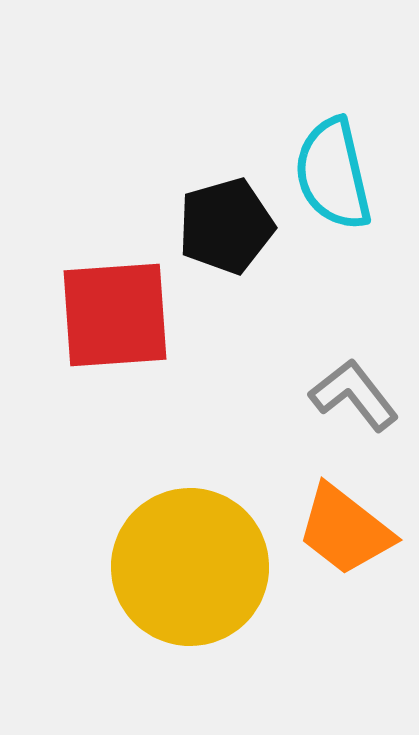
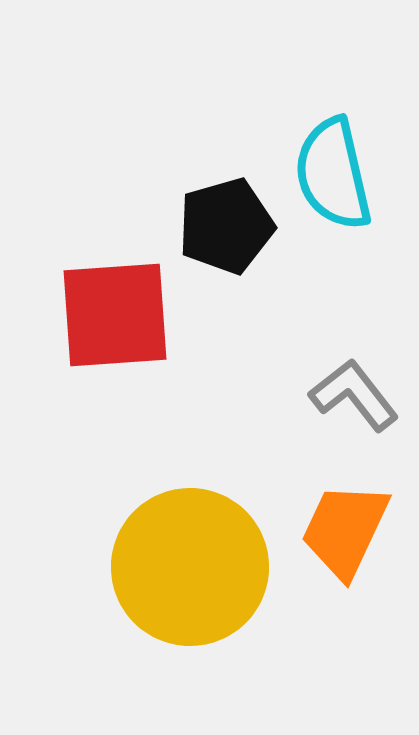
orange trapezoid: rotated 77 degrees clockwise
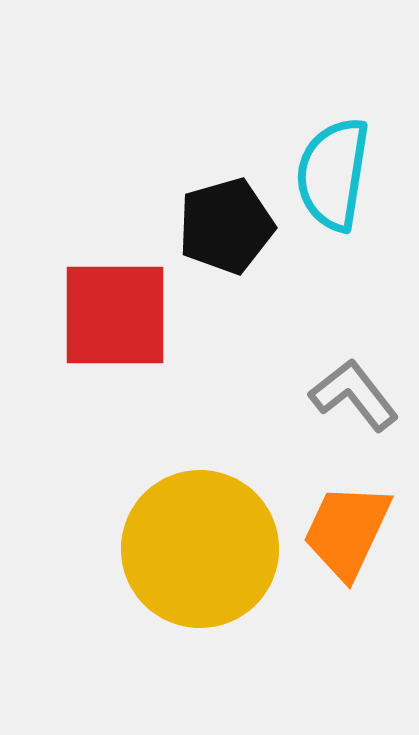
cyan semicircle: rotated 22 degrees clockwise
red square: rotated 4 degrees clockwise
orange trapezoid: moved 2 px right, 1 px down
yellow circle: moved 10 px right, 18 px up
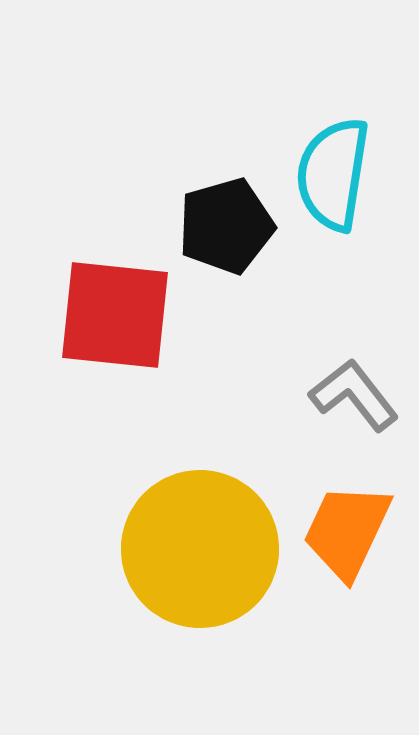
red square: rotated 6 degrees clockwise
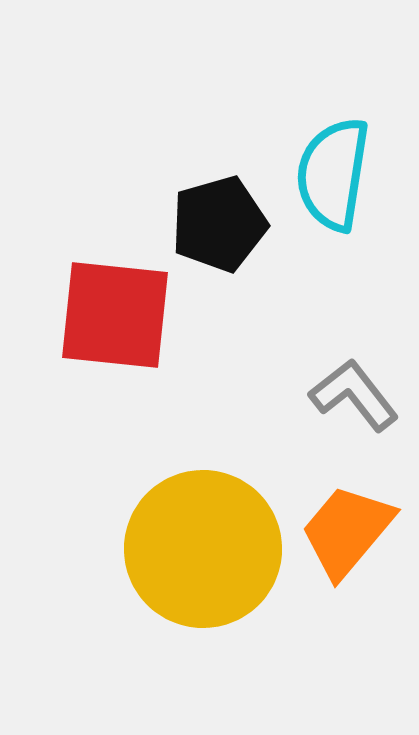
black pentagon: moved 7 px left, 2 px up
orange trapezoid: rotated 15 degrees clockwise
yellow circle: moved 3 px right
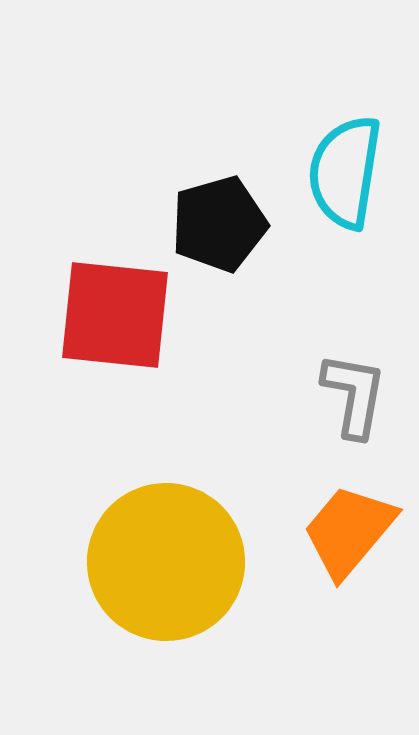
cyan semicircle: moved 12 px right, 2 px up
gray L-shape: rotated 48 degrees clockwise
orange trapezoid: moved 2 px right
yellow circle: moved 37 px left, 13 px down
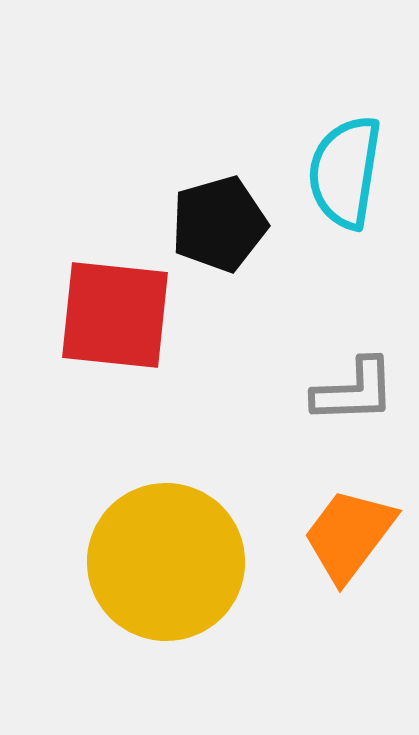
gray L-shape: moved 4 px up; rotated 78 degrees clockwise
orange trapezoid: moved 4 px down; rotated 3 degrees counterclockwise
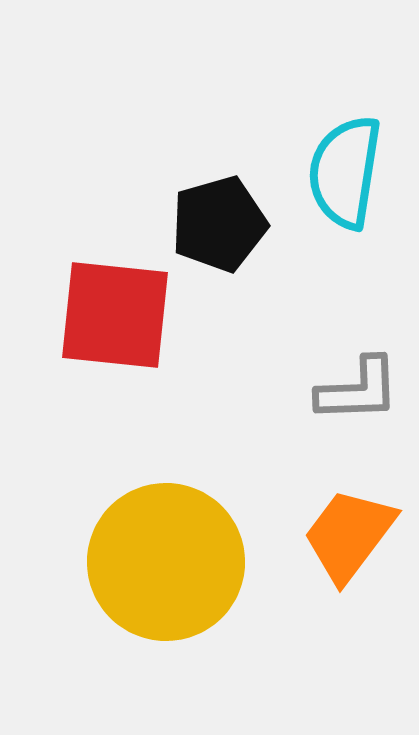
gray L-shape: moved 4 px right, 1 px up
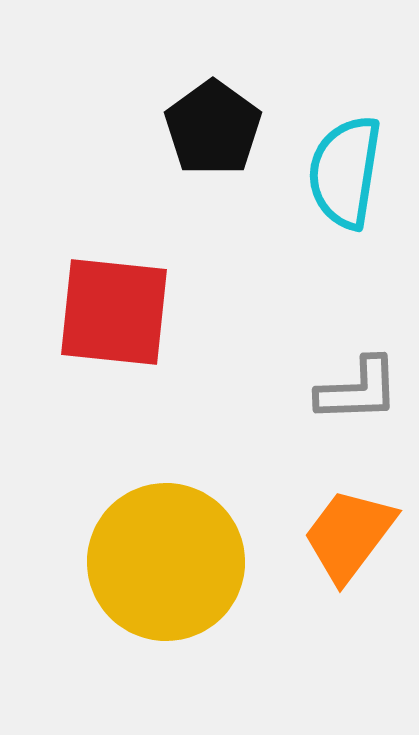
black pentagon: moved 6 px left, 96 px up; rotated 20 degrees counterclockwise
red square: moved 1 px left, 3 px up
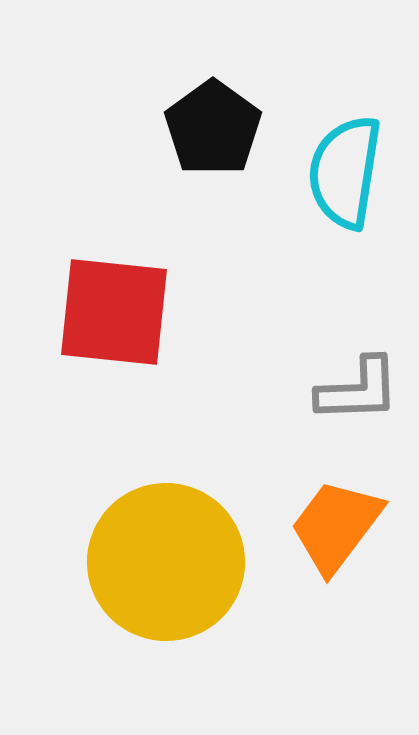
orange trapezoid: moved 13 px left, 9 px up
